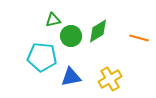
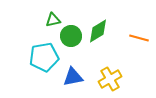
cyan pentagon: moved 2 px right; rotated 16 degrees counterclockwise
blue triangle: moved 2 px right
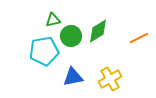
orange line: rotated 42 degrees counterclockwise
cyan pentagon: moved 6 px up
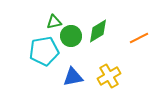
green triangle: moved 1 px right, 2 px down
yellow cross: moved 1 px left, 3 px up
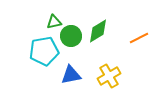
blue triangle: moved 2 px left, 2 px up
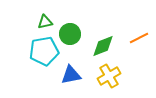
green triangle: moved 9 px left
green diamond: moved 5 px right, 15 px down; rotated 10 degrees clockwise
green circle: moved 1 px left, 2 px up
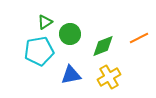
green triangle: rotated 21 degrees counterclockwise
cyan pentagon: moved 5 px left
yellow cross: moved 1 px down
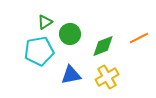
yellow cross: moved 2 px left
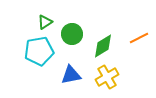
green circle: moved 2 px right
green diamond: rotated 10 degrees counterclockwise
